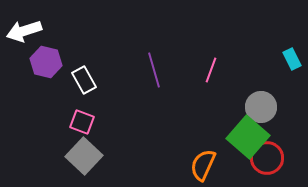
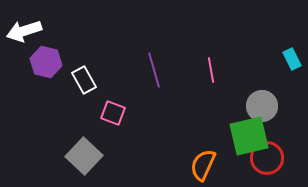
pink line: rotated 30 degrees counterclockwise
gray circle: moved 1 px right, 1 px up
pink square: moved 31 px right, 9 px up
green square: moved 1 px right, 1 px up; rotated 36 degrees clockwise
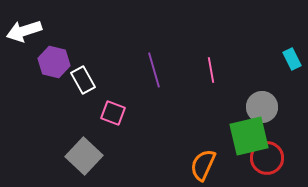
purple hexagon: moved 8 px right
white rectangle: moved 1 px left
gray circle: moved 1 px down
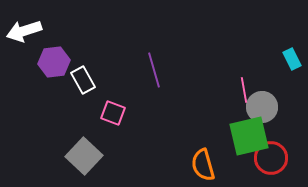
purple hexagon: rotated 20 degrees counterclockwise
pink line: moved 33 px right, 20 px down
red circle: moved 4 px right
orange semicircle: rotated 40 degrees counterclockwise
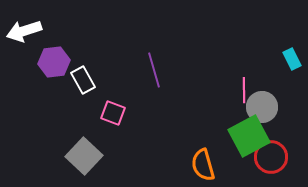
pink line: rotated 10 degrees clockwise
green square: rotated 15 degrees counterclockwise
red circle: moved 1 px up
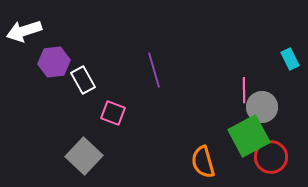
cyan rectangle: moved 2 px left
orange semicircle: moved 3 px up
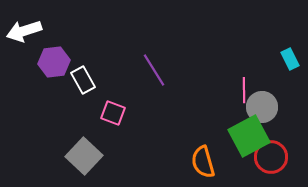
purple line: rotated 16 degrees counterclockwise
